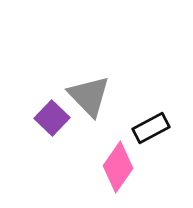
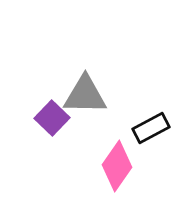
gray triangle: moved 4 px left, 1 px up; rotated 45 degrees counterclockwise
pink diamond: moved 1 px left, 1 px up
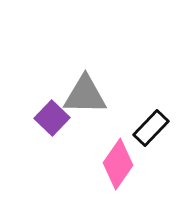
black rectangle: rotated 18 degrees counterclockwise
pink diamond: moved 1 px right, 2 px up
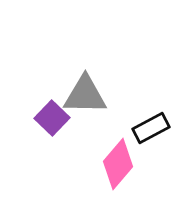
black rectangle: rotated 18 degrees clockwise
pink diamond: rotated 6 degrees clockwise
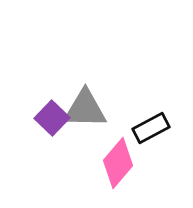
gray triangle: moved 14 px down
pink diamond: moved 1 px up
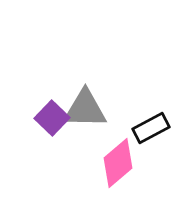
pink diamond: rotated 9 degrees clockwise
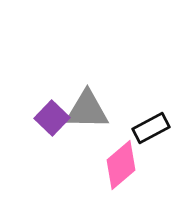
gray triangle: moved 2 px right, 1 px down
pink diamond: moved 3 px right, 2 px down
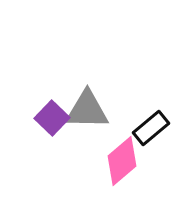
black rectangle: rotated 12 degrees counterclockwise
pink diamond: moved 1 px right, 4 px up
